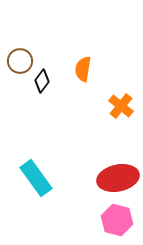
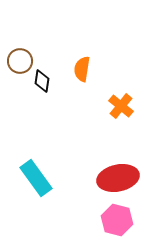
orange semicircle: moved 1 px left
black diamond: rotated 30 degrees counterclockwise
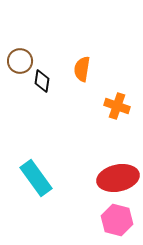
orange cross: moved 4 px left; rotated 20 degrees counterclockwise
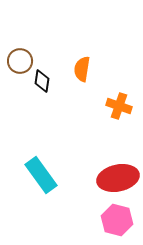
orange cross: moved 2 px right
cyan rectangle: moved 5 px right, 3 px up
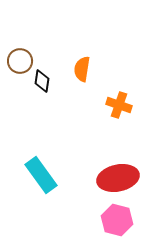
orange cross: moved 1 px up
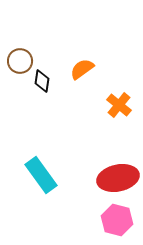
orange semicircle: rotated 45 degrees clockwise
orange cross: rotated 20 degrees clockwise
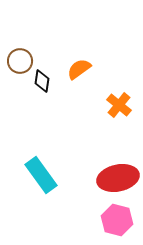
orange semicircle: moved 3 px left
